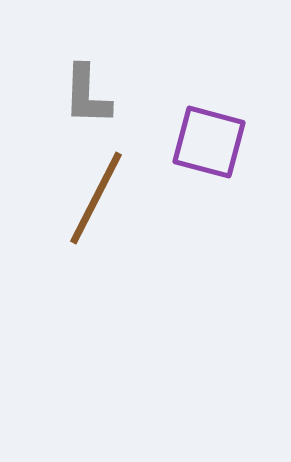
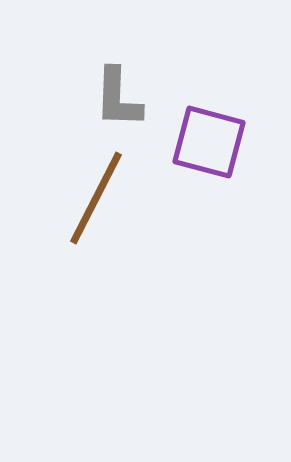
gray L-shape: moved 31 px right, 3 px down
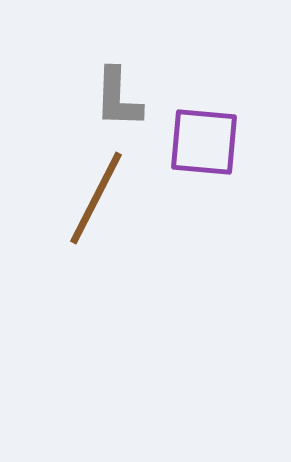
purple square: moved 5 px left; rotated 10 degrees counterclockwise
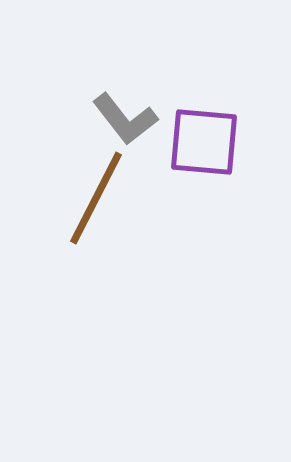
gray L-shape: moved 7 px right, 21 px down; rotated 40 degrees counterclockwise
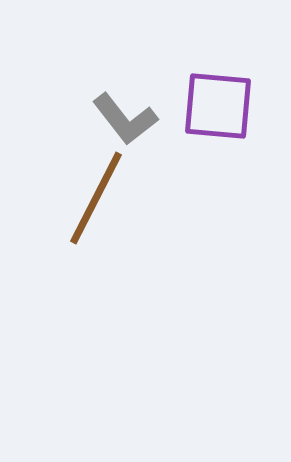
purple square: moved 14 px right, 36 px up
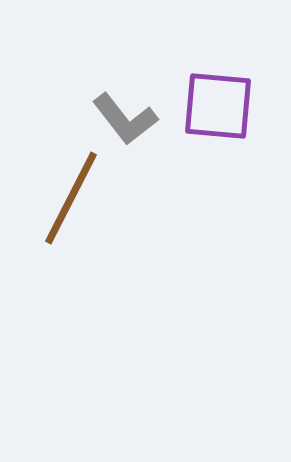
brown line: moved 25 px left
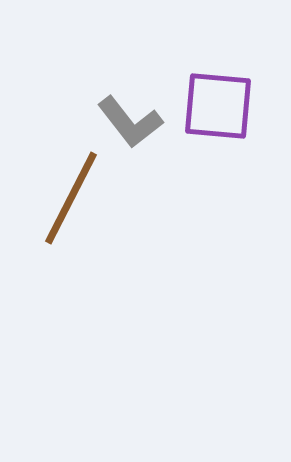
gray L-shape: moved 5 px right, 3 px down
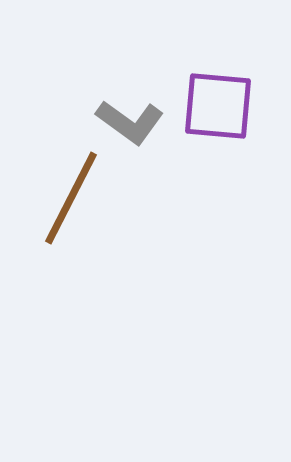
gray L-shape: rotated 16 degrees counterclockwise
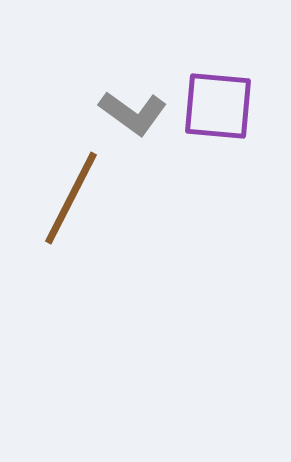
gray L-shape: moved 3 px right, 9 px up
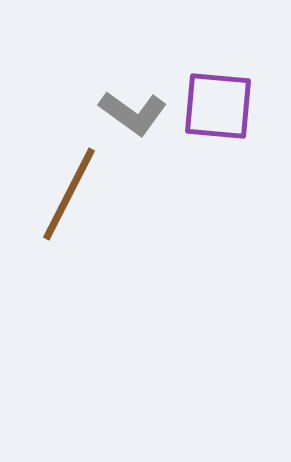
brown line: moved 2 px left, 4 px up
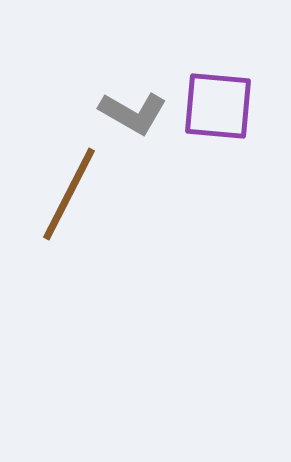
gray L-shape: rotated 6 degrees counterclockwise
